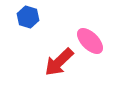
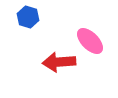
red arrow: rotated 40 degrees clockwise
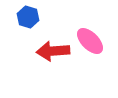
red arrow: moved 6 px left, 11 px up
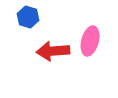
pink ellipse: rotated 60 degrees clockwise
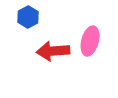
blue hexagon: rotated 15 degrees clockwise
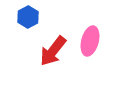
red arrow: rotated 48 degrees counterclockwise
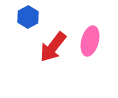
red arrow: moved 4 px up
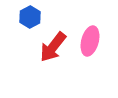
blue hexagon: moved 2 px right
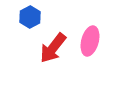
red arrow: moved 1 px down
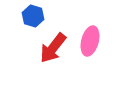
blue hexagon: moved 3 px right, 1 px up; rotated 15 degrees counterclockwise
